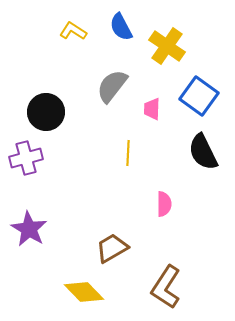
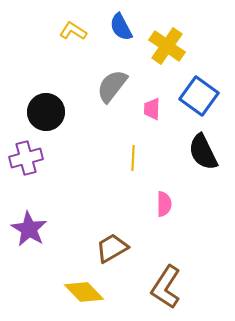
yellow line: moved 5 px right, 5 px down
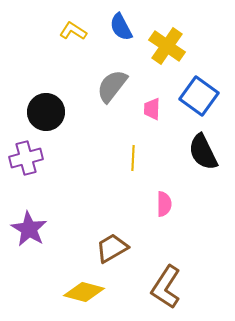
yellow diamond: rotated 30 degrees counterclockwise
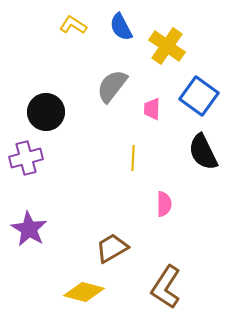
yellow L-shape: moved 6 px up
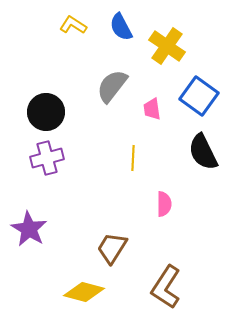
pink trapezoid: rotated 10 degrees counterclockwise
purple cross: moved 21 px right
brown trapezoid: rotated 28 degrees counterclockwise
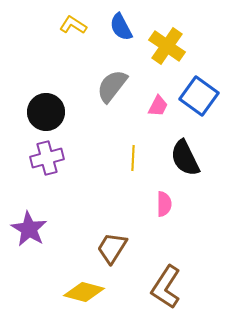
pink trapezoid: moved 6 px right, 3 px up; rotated 145 degrees counterclockwise
black semicircle: moved 18 px left, 6 px down
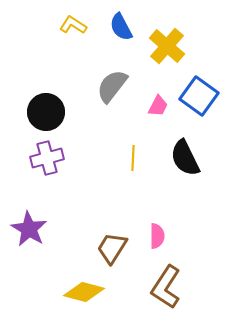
yellow cross: rotated 6 degrees clockwise
pink semicircle: moved 7 px left, 32 px down
